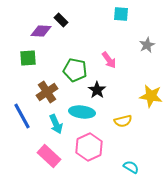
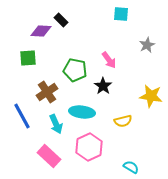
black star: moved 6 px right, 4 px up
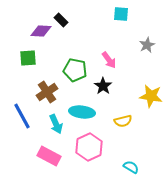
pink rectangle: rotated 15 degrees counterclockwise
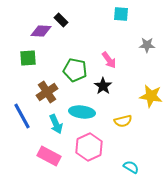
gray star: rotated 28 degrees clockwise
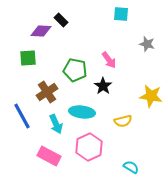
gray star: moved 1 px up; rotated 14 degrees clockwise
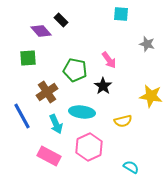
purple diamond: rotated 45 degrees clockwise
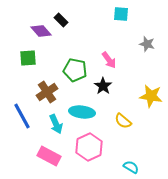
yellow semicircle: rotated 54 degrees clockwise
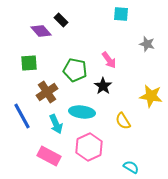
green square: moved 1 px right, 5 px down
yellow semicircle: rotated 18 degrees clockwise
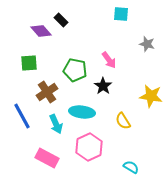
pink rectangle: moved 2 px left, 2 px down
